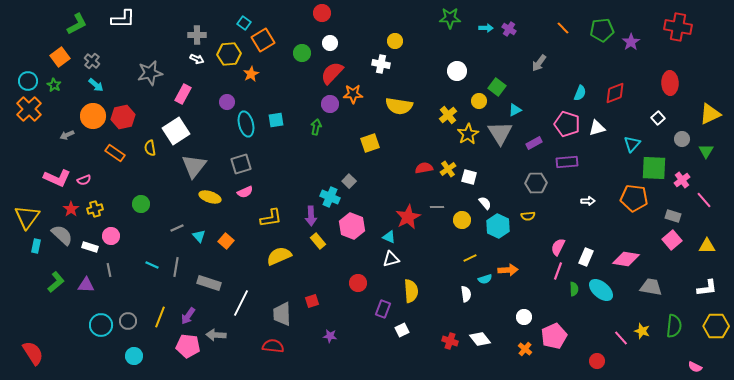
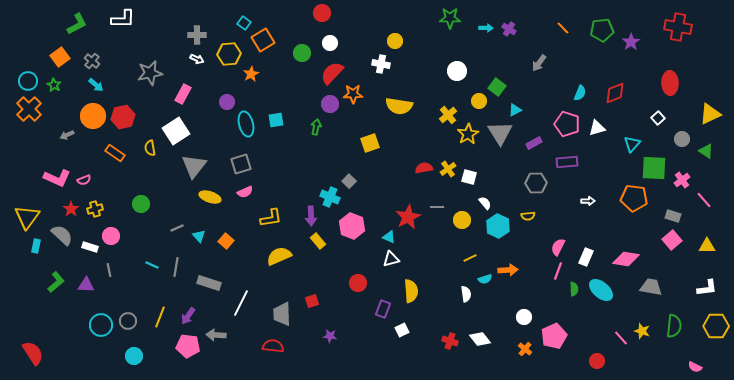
green triangle at (706, 151): rotated 28 degrees counterclockwise
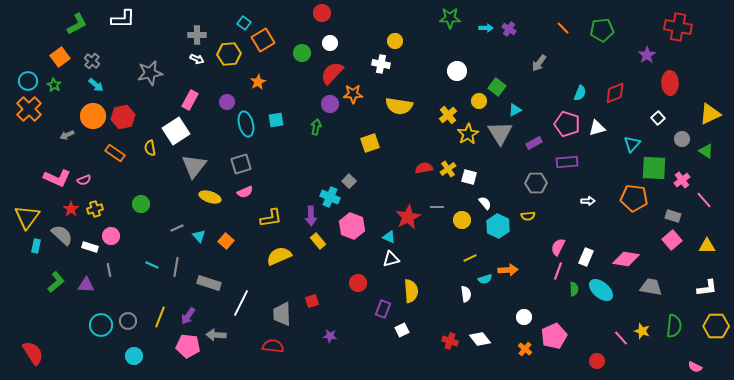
purple star at (631, 42): moved 16 px right, 13 px down
orange star at (251, 74): moved 7 px right, 8 px down
pink rectangle at (183, 94): moved 7 px right, 6 px down
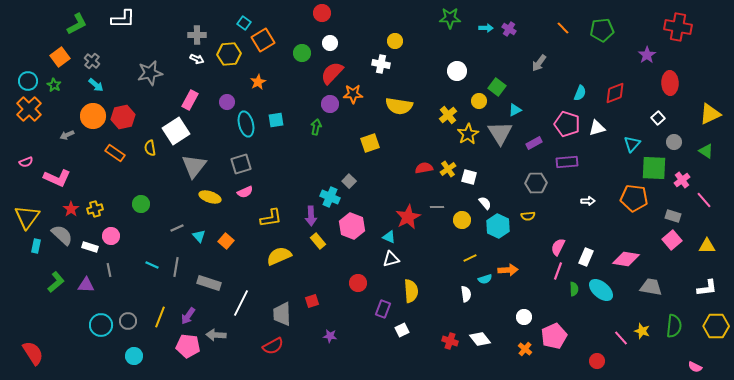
gray circle at (682, 139): moved 8 px left, 3 px down
pink semicircle at (84, 180): moved 58 px left, 18 px up
red semicircle at (273, 346): rotated 145 degrees clockwise
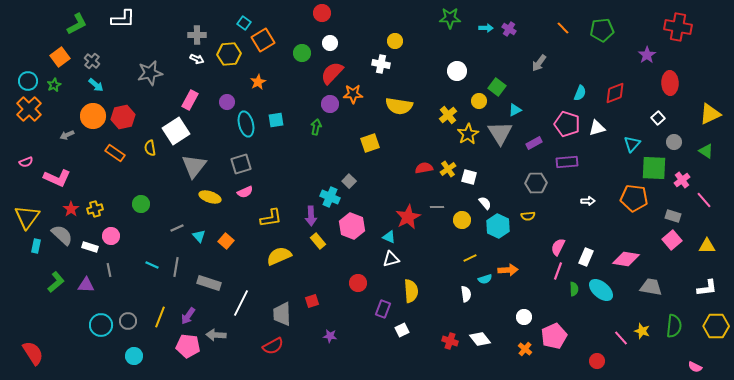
green star at (54, 85): rotated 16 degrees clockwise
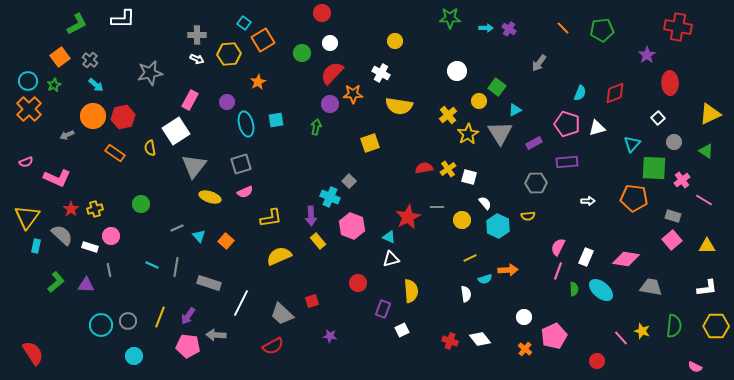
gray cross at (92, 61): moved 2 px left, 1 px up
white cross at (381, 64): moved 9 px down; rotated 18 degrees clockwise
pink line at (704, 200): rotated 18 degrees counterclockwise
gray trapezoid at (282, 314): rotated 45 degrees counterclockwise
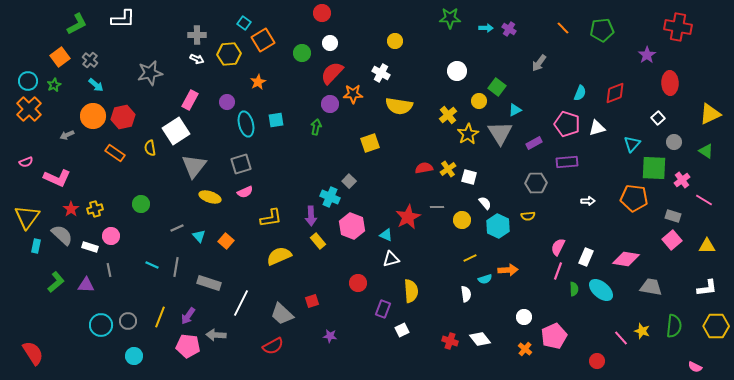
cyan triangle at (389, 237): moved 3 px left, 2 px up
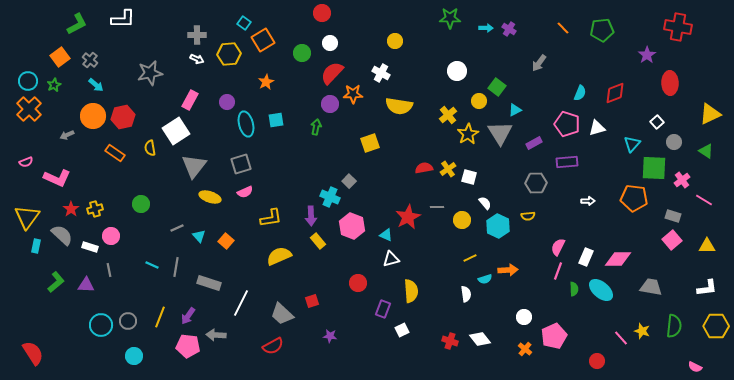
orange star at (258, 82): moved 8 px right
white square at (658, 118): moved 1 px left, 4 px down
pink diamond at (626, 259): moved 8 px left; rotated 8 degrees counterclockwise
